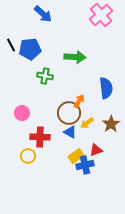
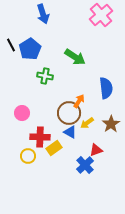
blue arrow: rotated 30 degrees clockwise
blue pentagon: rotated 25 degrees counterclockwise
green arrow: rotated 30 degrees clockwise
yellow rectangle: moved 22 px left, 8 px up
blue cross: rotated 30 degrees counterclockwise
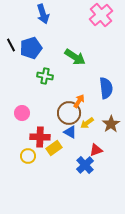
blue pentagon: moved 1 px right, 1 px up; rotated 15 degrees clockwise
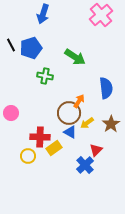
blue arrow: rotated 36 degrees clockwise
pink circle: moved 11 px left
red triangle: rotated 24 degrees counterclockwise
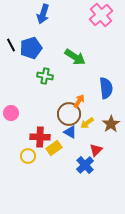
brown circle: moved 1 px down
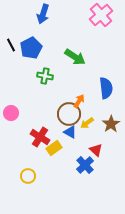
blue pentagon: rotated 10 degrees counterclockwise
red cross: rotated 30 degrees clockwise
red triangle: rotated 32 degrees counterclockwise
yellow circle: moved 20 px down
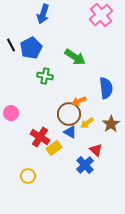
orange arrow: rotated 144 degrees counterclockwise
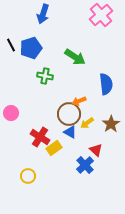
blue pentagon: rotated 10 degrees clockwise
blue semicircle: moved 4 px up
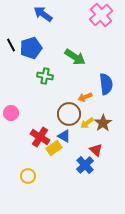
blue arrow: rotated 108 degrees clockwise
orange arrow: moved 6 px right, 4 px up
brown star: moved 8 px left, 1 px up
blue triangle: moved 6 px left, 4 px down
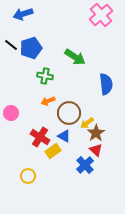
blue arrow: moved 20 px left; rotated 54 degrees counterclockwise
black line: rotated 24 degrees counterclockwise
orange arrow: moved 37 px left, 4 px down
brown circle: moved 1 px up
brown star: moved 7 px left, 10 px down
yellow rectangle: moved 1 px left, 3 px down
